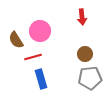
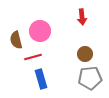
brown semicircle: rotated 18 degrees clockwise
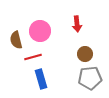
red arrow: moved 5 px left, 7 px down
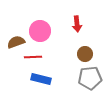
brown semicircle: moved 2 px down; rotated 84 degrees clockwise
red line: rotated 12 degrees clockwise
blue rectangle: rotated 60 degrees counterclockwise
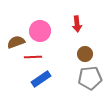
blue rectangle: rotated 48 degrees counterclockwise
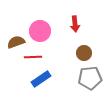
red arrow: moved 2 px left
brown circle: moved 1 px left, 1 px up
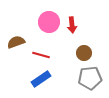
red arrow: moved 3 px left, 1 px down
pink circle: moved 9 px right, 9 px up
red line: moved 8 px right, 2 px up; rotated 18 degrees clockwise
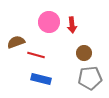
red line: moved 5 px left
blue rectangle: rotated 48 degrees clockwise
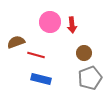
pink circle: moved 1 px right
gray pentagon: rotated 15 degrees counterclockwise
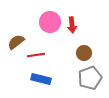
brown semicircle: rotated 18 degrees counterclockwise
red line: rotated 24 degrees counterclockwise
